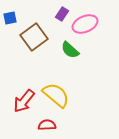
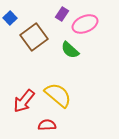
blue square: rotated 32 degrees counterclockwise
yellow semicircle: moved 2 px right
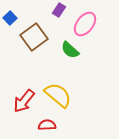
purple rectangle: moved 3 px left, 4 px up
pink ellipse: rotated 30 degrees counterclockwise
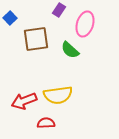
pink ellipse: rotated 20 degrees counterclockwise
brown square: moved 2 px right, 2 px down; rotated 28 degrees clockwise
yellow semicircle: rotated 132 degrees clockwise
red arrow: rotated 30 degrees clockwise
red semicircle: moved 1 px left, 2 px up
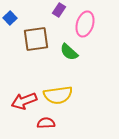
green semicircle: moved 1 px left, 2 px down
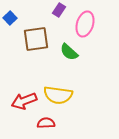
yellow semicircle: rotated 16 degrees clockwise
